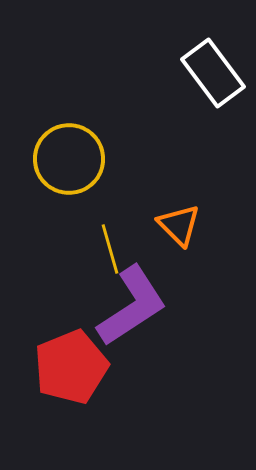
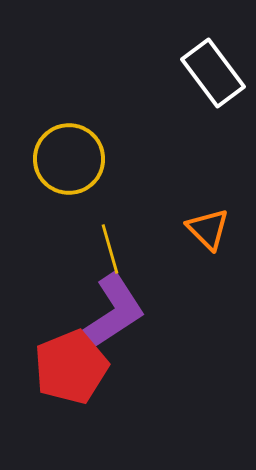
orange triangle: moved 29 px right, 4 px down
purple L-shape: moved 21 px left, 8 px down
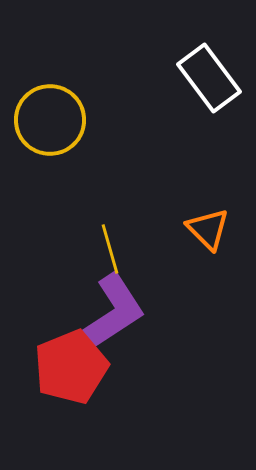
white rectangle: moved 4 px left, 5 px down
yellow circle: moved 19 px left, 39 px up
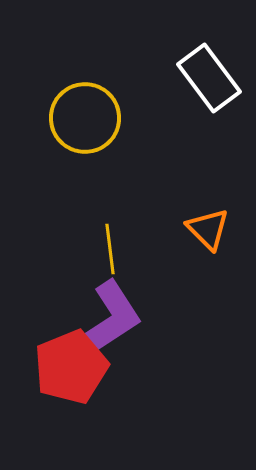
yellow circle: moved 35 px right, 2 px up
yellow line: rotated 9 degrees clockwise
purple L-shape: moved 3 px left, 7 px down
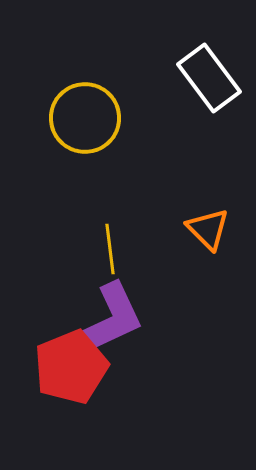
purple L-shape: rotated 8 degrees clockwise
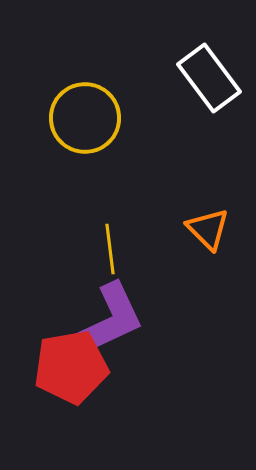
red pentagon: rotated 12 degrees clockwise
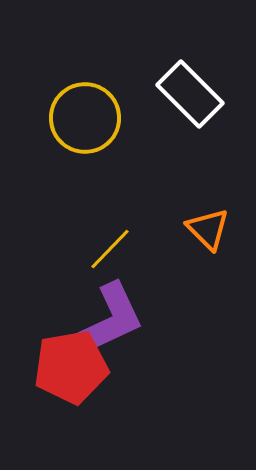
white rectangle: moved 19 px left, 16 px down; rotated 8 degrees counterclockwise
yellow line: rotated 51 degrees clockwise
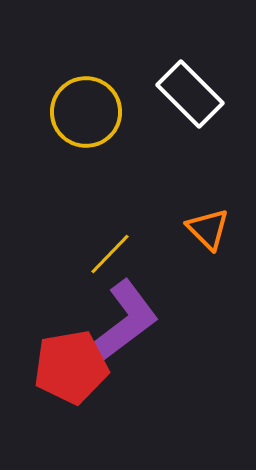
yellow circle: moved 1 px right, 6 px up
yellow line: moved 5 px down
purple L-shape: moved 17 px right; rotated 12 degrees counterclockwise
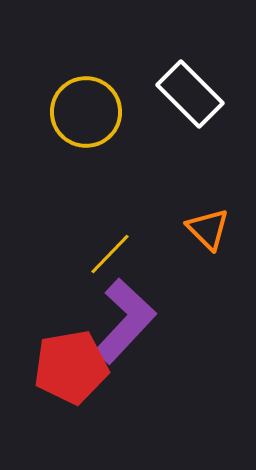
purple L-shape: rotated 10 degrees counterclockwise
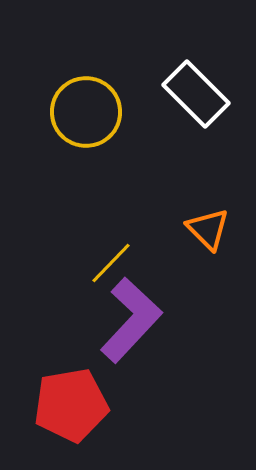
white rectangle: moved 6 px right
yellow line: moved 1 px right, 9 px down
purple L-shape: moved 6 px right, 1 px up
red pentagon: moved 38 px down
